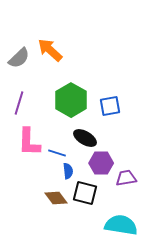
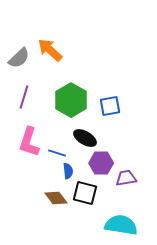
purple line: moved 5 px right, 6 px up
pink L-shape: rotated 16 degrees clockwise
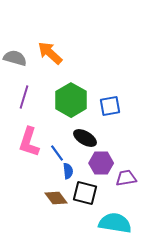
orange arrow: moved 3 px down
gray semicircle: moved 4 px left; rotated 120 degrees counterclockwise
blue line: rotated 36 degrees clockwise
cyan semicircle: moved 6 px left, 2 px up
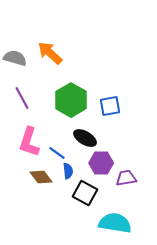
purple line: moved 2 px left, 1 px down; rotated 45 degrees counterclockwise
blue line: rotated 18 degrees counterclockwise
black square: rotated 15 degrees clockwise
brown diamond: moved 15 px left, 21 px up
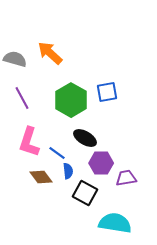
gray semicircle: moved 1 px down
blue square: moved 3 px left, 14 px up
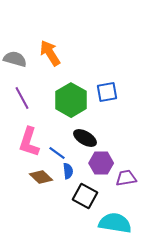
orange arrow: rotated 16 degrees clockwise
brown diamond: rotated 10 degrees counterclockwise
black square: moved 3 px down
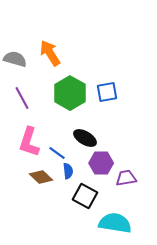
green hexagon: moved 1 px left, 7 px up
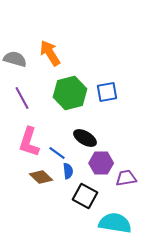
green hexagon: rotated 16 degrees clockwise
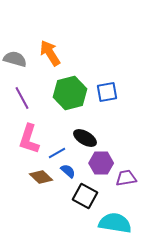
pink L-shape: moved 3 px up
blue line: rotated 66 degrees counterclockwise
blue semicircle: rotated 42 degrees counterclockwise
